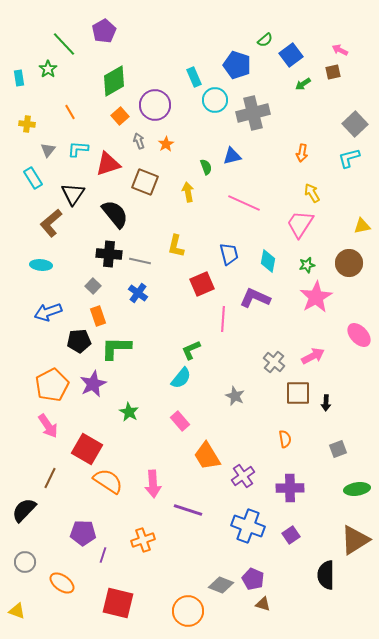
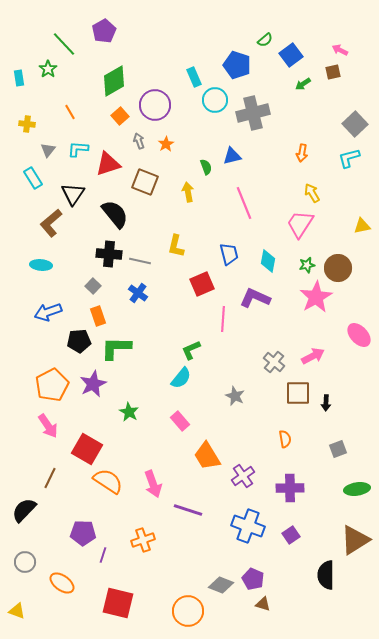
pink line at (244, 203): rotated 44 degrees clockwise
brown circle at (349, 263): moved 11 px left, 5 px down
pink arrow at (153, 484): rotated 16 degrees counterclockwise
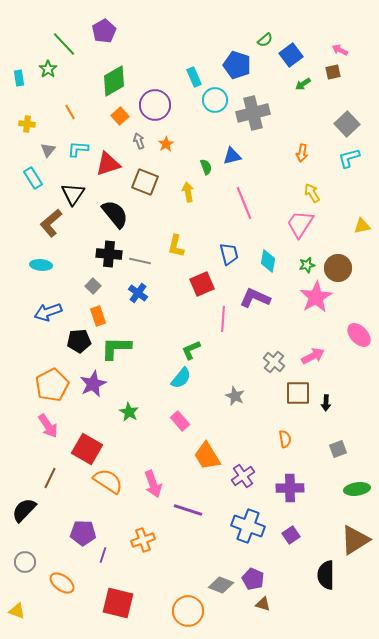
gray square at (355, 124): moved 8 px left
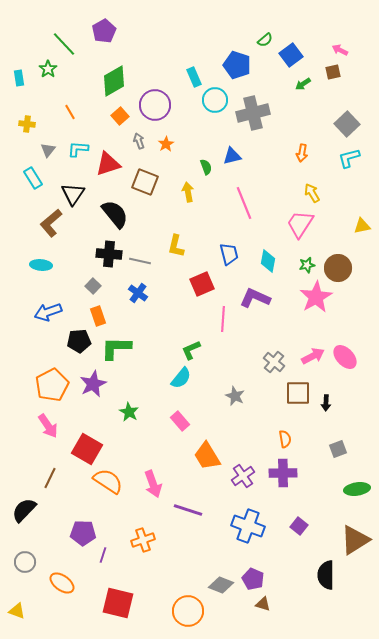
pink ellipse at (359, 335): moved 14 px left, 22 px down
purple cross at (290, 488): moved 7 px left, 15 px up
purple square at (291, 535): moved 8 px right, 9 px up; rotated 18 degrees counterclockwise
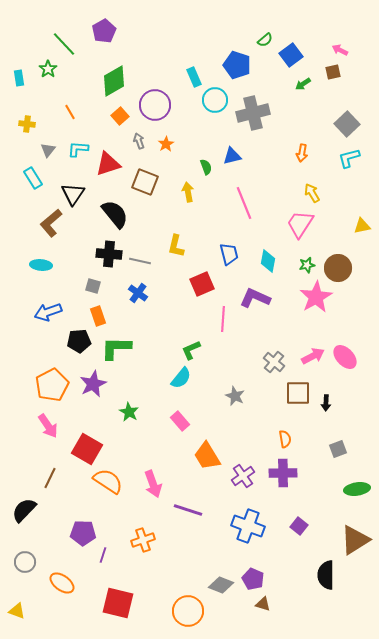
gray square at (93, 286): rotated 28 degrees counterclockwise
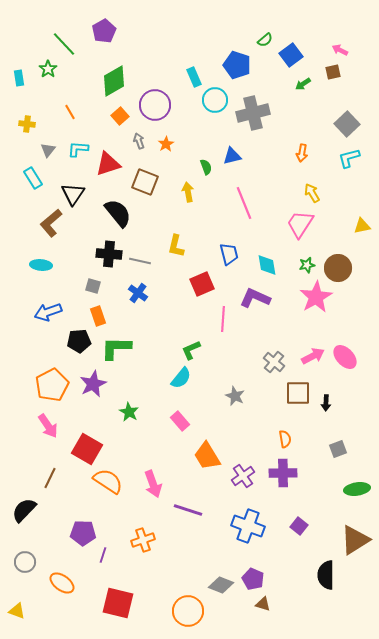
black semicircle at (115, 214): moved 3 px right, 1 px up
cyan diamond at (268, 261): moved 1 px left, 4 px down; rotated 20 degrees counterclockwise
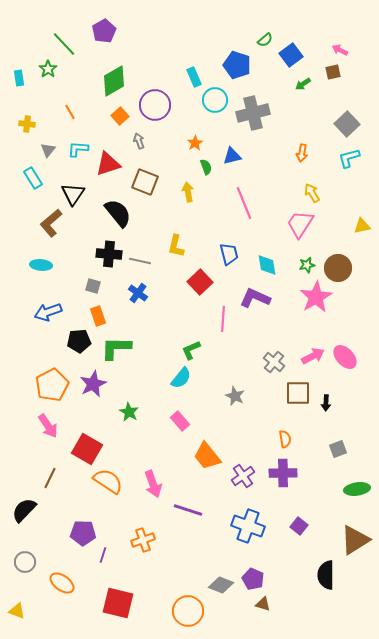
orange star at (166, 144): moved 29 px right, 1 px up
red square at (202, 284): moved 2 px left, 2 px up; rotated 20 degrees counterclockwise
orange trapezoid at (207, 456): rotated 8 degrees counterclockwise
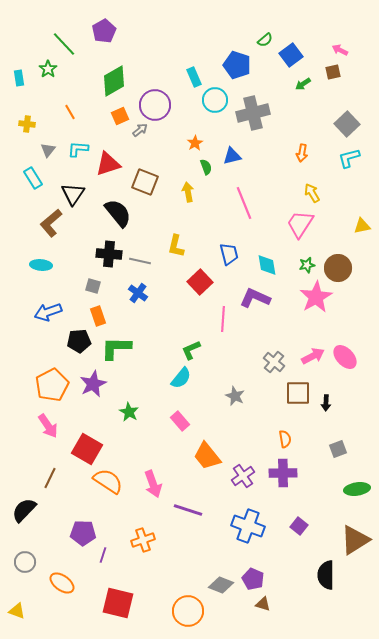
orange square at (120, 116): rotated 18 degrees clockwise
gray arrow at (139, 141): moved 1 px right, 11 px up; rotated 70 degrees clockwise
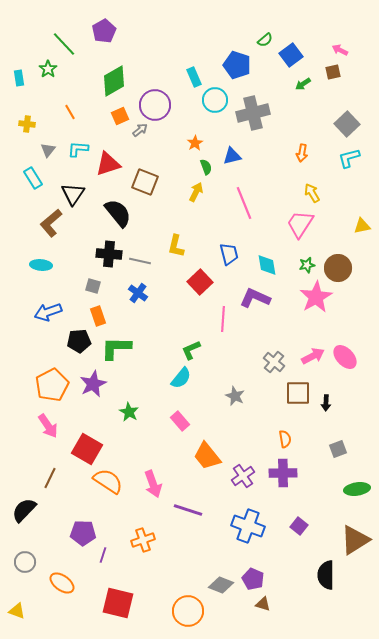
yellow arrow at (188, 192): moved 8 px right; rotated 36 degrees clockwise
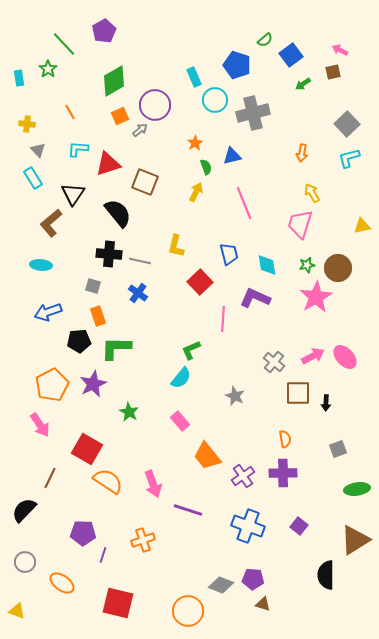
gray triangle at (48, 150): moved 10 px left; rotated 21 degrees counterclockwise
pink trapezoid at (300, 224): rotated 16 degrees counterclockwise
pink arrow at (48, 426): moved 8 px left, 1 px up
purple pentagon at (253, 579): rotated 20 degrees counterclockwise
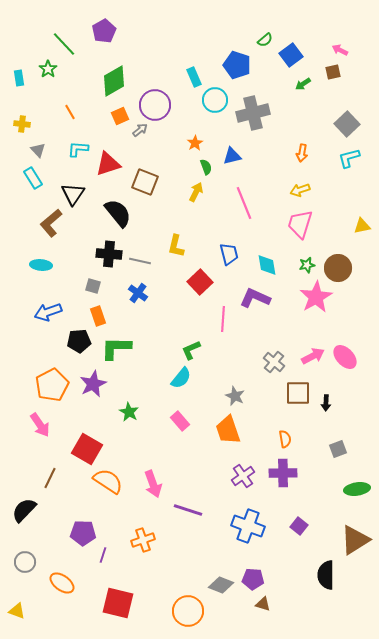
yellow cross at (27, 124): moved 5 px left
yellow arrow at (312, 193): moved 12 px left, 3 px up; rotated 78 degrees counterclockwise
orange trapezoid at (207, 456): moved 21 px right, 26 px up; rotated 20 degrees clockwise
